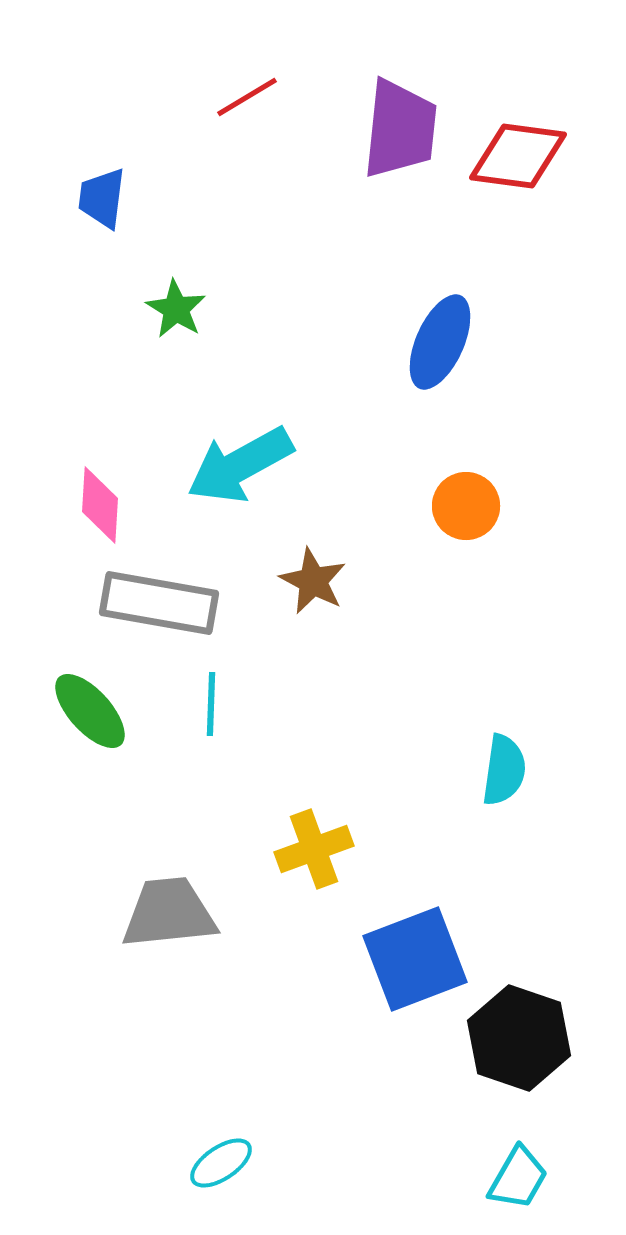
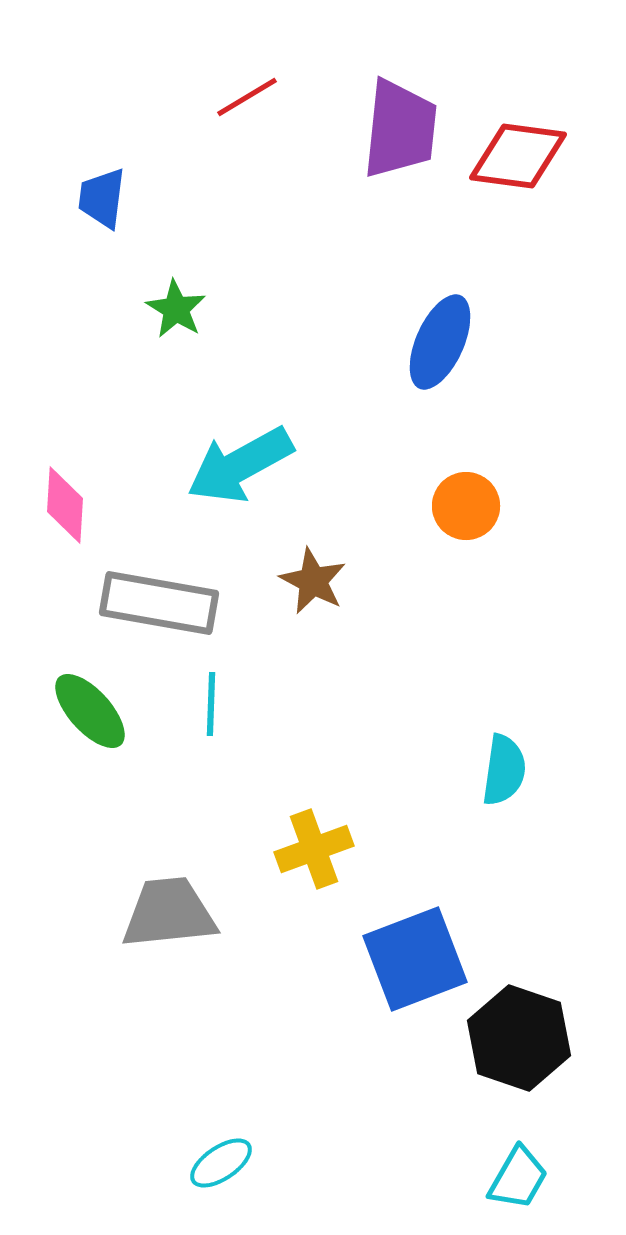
pink diamond: moved 35 px left
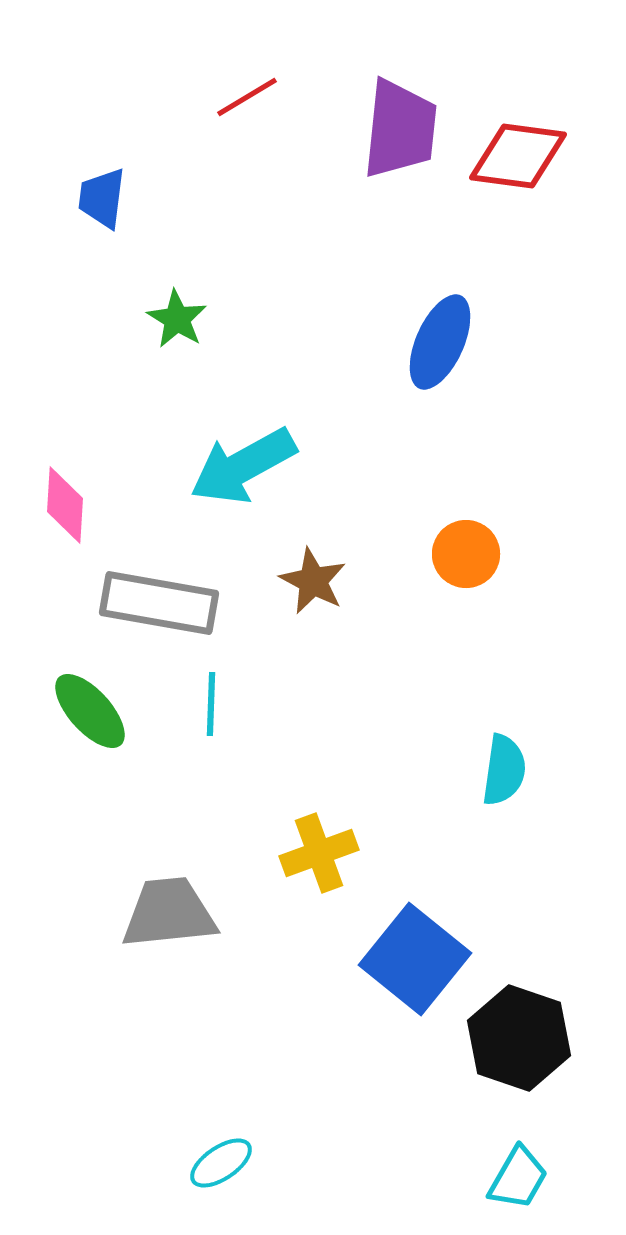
green star: moved 1 px right, 10 px down
cyan arrow: moved 3 px right, 1 px down
orange circle: moved 48 px down
yellow cross: moved 5 px right, 4 px down
blue square: rotated 30 degrees counterclockwise
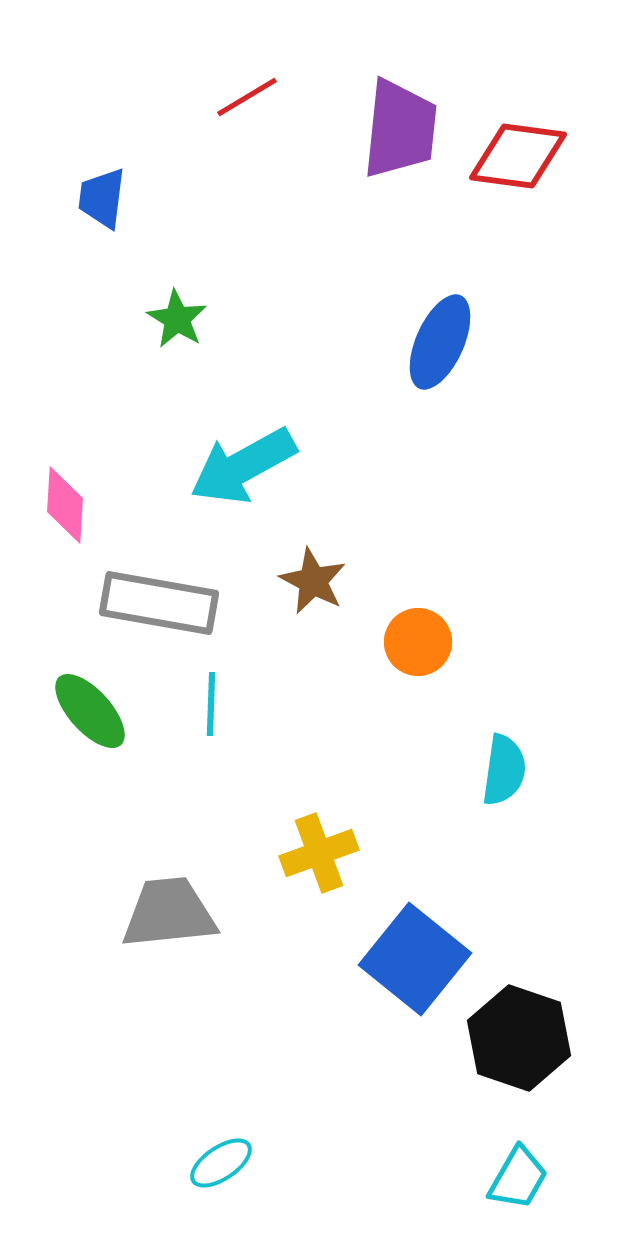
orange circle: moved 48 px left, 88 px down
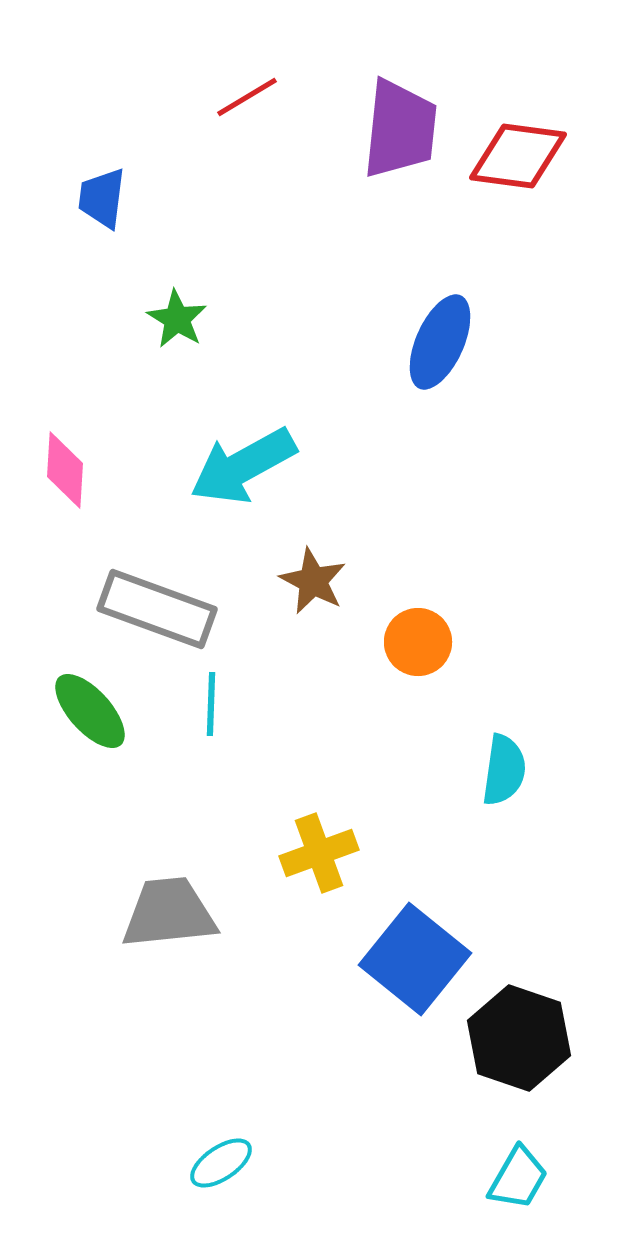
pink diamond: moved 35 px up
gray rectangle: moved 2 px left, 6 px down; rotated 10 degrees clockwise
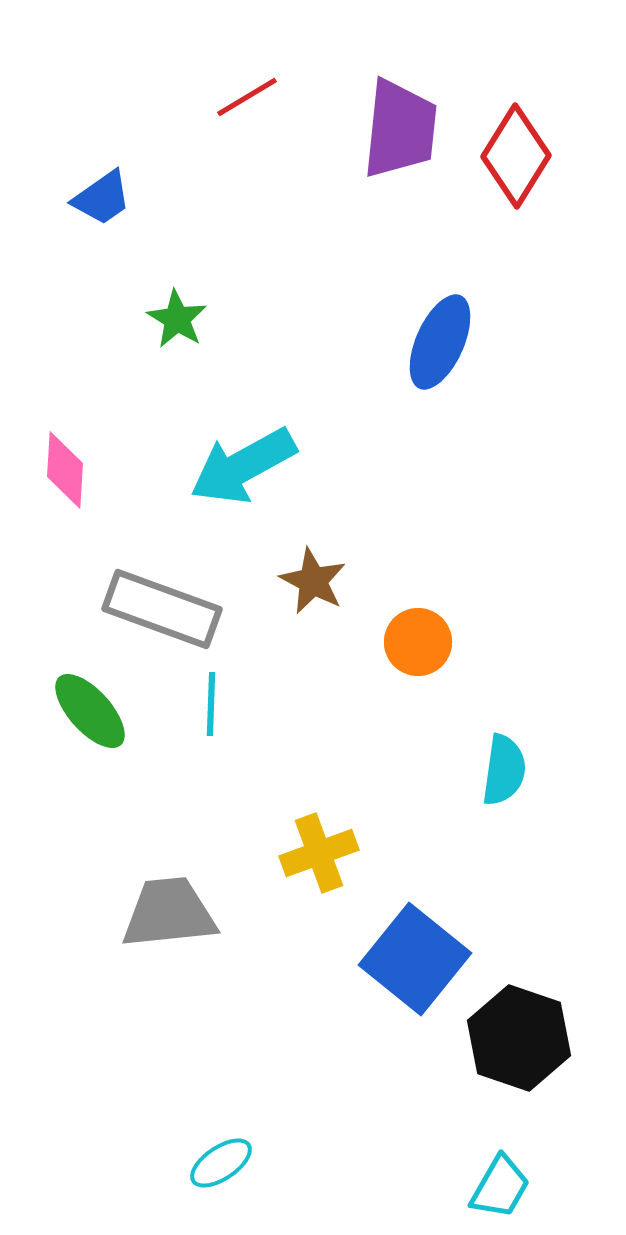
red diamond: moved 2 px left; rotated 66 degrees counterclockwise
blue trapezoid: rotated 132 degrees counterclockwise
gray rectangle: moved 5 px right
cyan trapezoid: moved 18 px left, 9 px down
